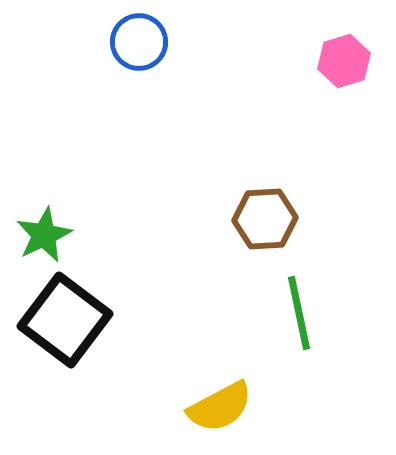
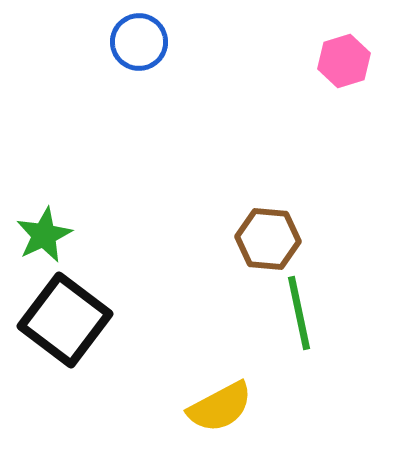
brown hexagon: moved 3 px right, 20 px down; rotated 8 degrees clockwise
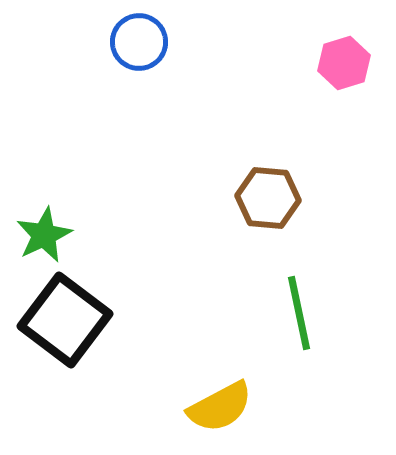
pink hexagon: moved 2 px down
brown hexagon: moved 41 px up
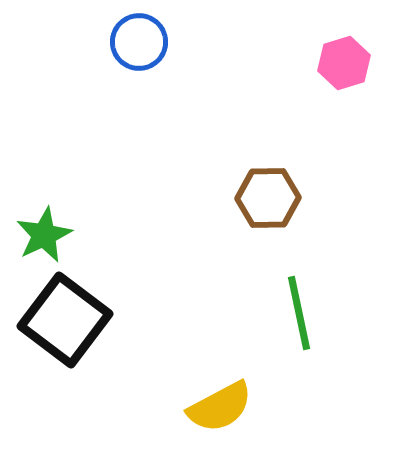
brown hexagon: rotated 6 degrees counterclockwise
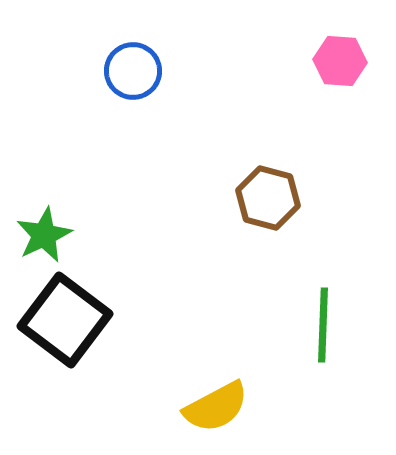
blue circle: moved 6 px left, 29 px down
pink hexagon: moved 4 px left, 2 px up; rotated 21 degrees clockwise
brown hexagon: rotated 16 degrees clockwise
green line: moved 24 px right, 12 px down; rotated 14 degrees clockwise
yellow semicircle: moved 4 px left
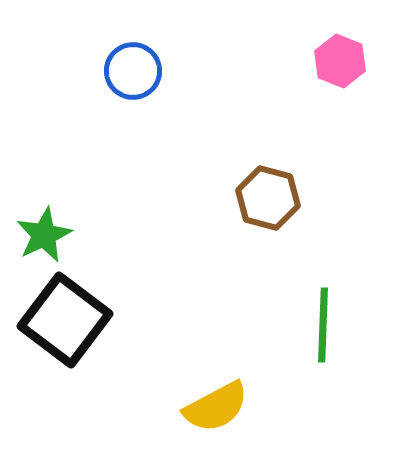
pink hexagon: rotated 18 degrees clockwise
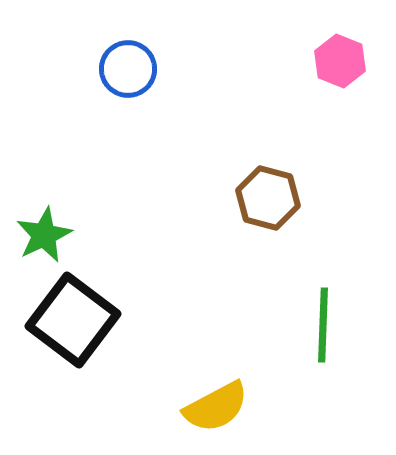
blue circle: moved 5 px left, 2 px up
black square: moved 8 px right
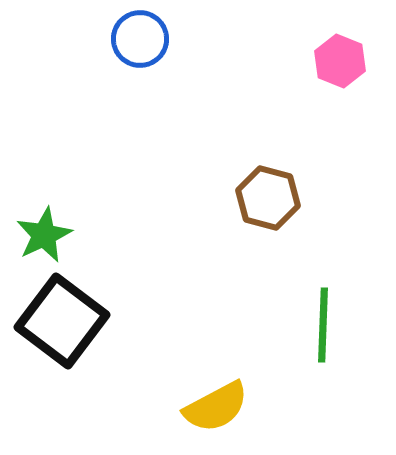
blue circle: moved 12 px right, 30 px up
black square: moved 11 px left, 1 px down
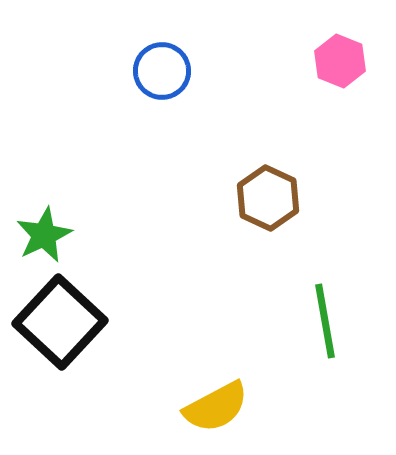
blue circle: moved 22 px right, 32 px down
brown hexagon: rotated 10 degrees clockwise
black square: moved 2 px left, 1 px down; rotated 6 degrees clockwise
green line: moved 2 px right, 4 px up; rotated 12 degrees counterclockwise
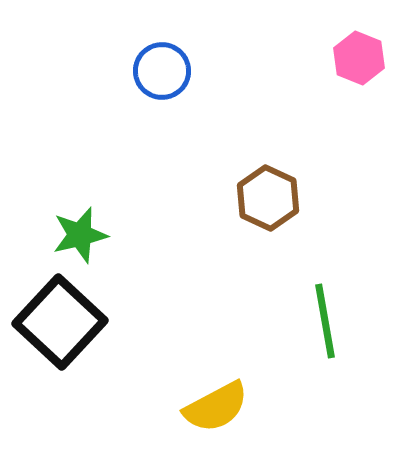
pink hexagon: moved 19 px right, 3 px up
green star: moved 36 px right; rotated 12 degrees clockwise
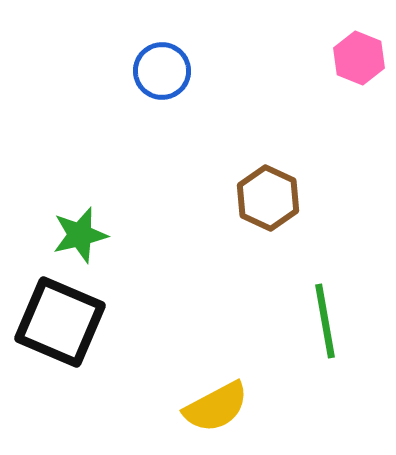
black square: rotated 20 degrees counterclockwise
